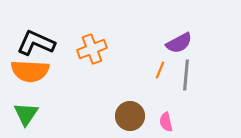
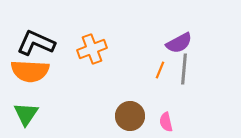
gray line: moved 2 px left, 6 px up
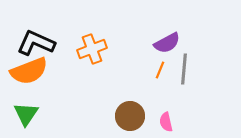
purple semicircle: moved 12 px left
orange semicircle: moved 1 px left; rotated 24 degrees counterclockwise
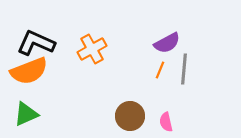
orange cross: rotated 8 degrees counterclockwise
green triangle: rotated 32 degrees clockwise
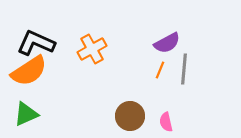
orange semicircle: rotated 12 degrees counterclockwise
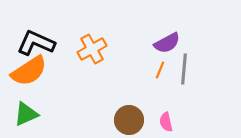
brown circle: moved 1 px left, 4 px down
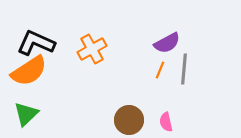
green triangle: rotated 20 degrees counterclockwise
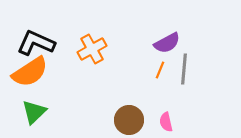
orange semicircle: moved 1 px right, 1 px down
green triangle: moved 8 px right, 2 px up
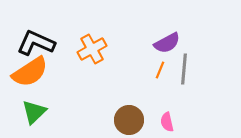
pink semicircle: moved 1 px right
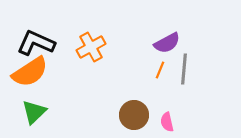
orange cross: moved 1 px left, 2 px up
brown circle: moved 5 px right, 5 px up
